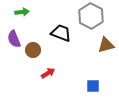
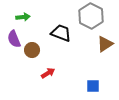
green arrow: moved 1 px right, 5 px down
brown triangle: moved 1 px left, 1 px up; rotated 18 degrees counterclockwise
brown circle: moved 1 px left
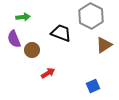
brown triangle: moved 1 px left, 1 px down
blue square: rotated 24 degrees counterclockwise
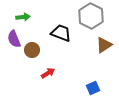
blue square: moved 2 px down
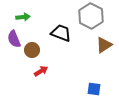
red arrow: moved 7 px left, 2 px up
blue square: moved 1 px right, 1 px down; rotated 32 degrees clockwise
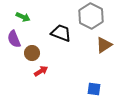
green arrow: rotated 32 degrees clockwise
brown circle: moved 3 px down
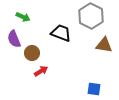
brown triangle: rotated 42 degrees clockwise
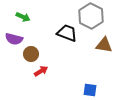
black trapezoid: moved 6 px right
purple semicircle: rotated 54 degrees counterclockwise
brown circle: moved 1 px left, 1 px down
blue square: moved 4 px left, 1 px down
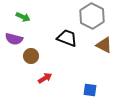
gray hexagon: moved 1 px right
black trapezoid: moved 5 px down
brown triangle: rotated 18 degrees clockwise
brown circle: moved 2 px down
red arrow: moved 4 px right, 7 px down
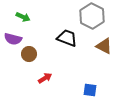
purple semicircle: moved 1 px left
brown triangle: moved 1 px down
brown circle: moved 2 px left, 2 px up
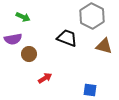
purple semicircle: rotated 24 degrees counterclockwise
brown triangle: rotated 12 degrees counterclockwise
